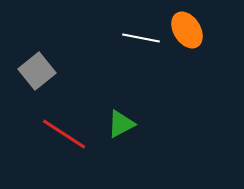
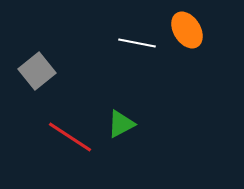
white line: moved 4 px left, 5 px down
red line: moved 6 px right, 3 px down
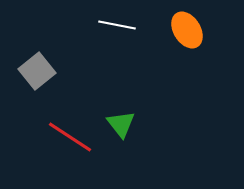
white line: moved 20 px left, 18 px up
green triangle: rotated 40 degrees counterclockwise
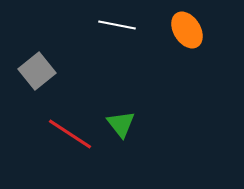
red line: moved 3 px up
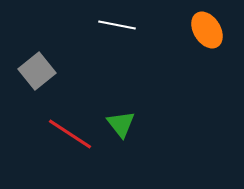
orange ellipse: moved 20 px right
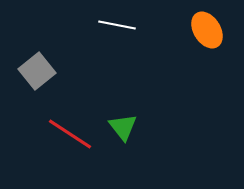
green triangle: moved 2 px right, 3 px down
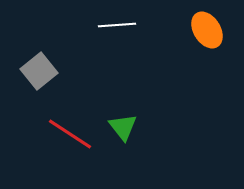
white line: rotated 15 degrees counterclockwise
gray square: moved 2 px right
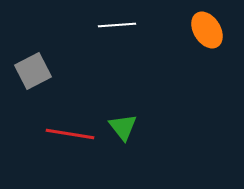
gray square: moved 6 px left; rotated 12 degrees clockwise
red line: rotated 24 degrees counterclockwise
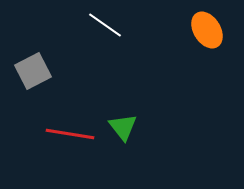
white line: moved 12 px left; rotated 39 degrees clockwise
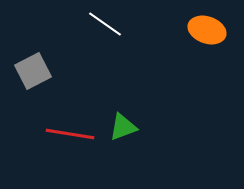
white line: moved 1 px up
orange ellipse: rotated 39 degrees counterclockwise
green triangle: rotated 48 degrees clockwise
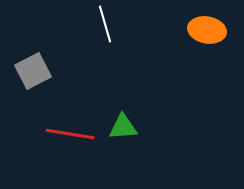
white line: rotated 39 degrees clockwise
orange ellipse: rotated 9 degrees counterclockwise
green triangle: rotated 16 degrees clockwise
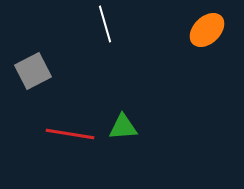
orange ellipse: rotated 54 degrees counterclockwise
